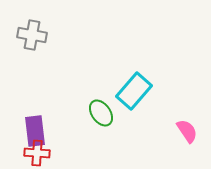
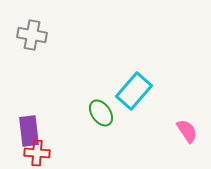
purple rectangle: moved 6 px left
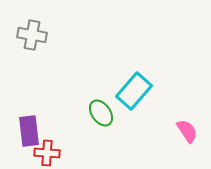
red cross: moved 10 px right
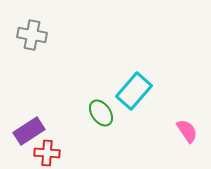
purple rectangle: rotated 64 degrees clockwise
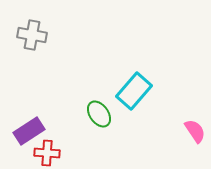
green ellipse: moved 2 px left, 1 px down
pink semicircle: moved 8 px right
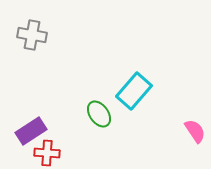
purple rectangle: moved 2 px right
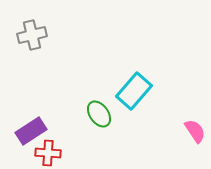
gray cross: rotated 24 degrees counterclockwise
red cross: moved 1 px right
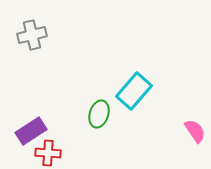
green ellipse: rotated 52 degrees clockwise
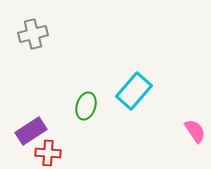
gray cross: moved 1 px right, 1 px up
green ellipse: moved 13 px left, 8 px up
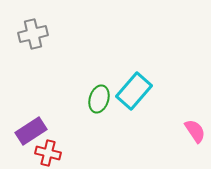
green ellipse: moved 13 px right, 7 px up
red cross: rotated 10 degrees clockwise
